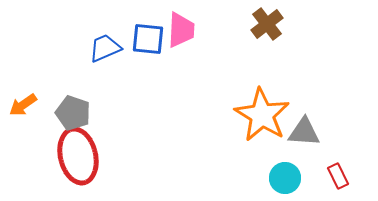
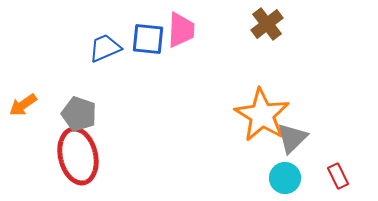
gray pentagon: moved 6 px right, 1 px down
gray triangle: moved 12 px left, 6 px down; rotated 48 degrees counterclockwise
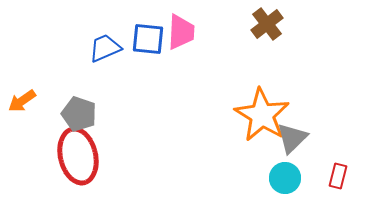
pink trapezoid: moved 2 px down
orange arrow: moved 1 px left, 4 px up
red rectangle: rotated 40 degrees clockwise
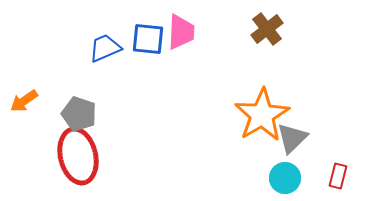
brown cross: moved 5 px down
orange arrow: moved 2 px right
orange star: rotated 10 degrees clockwise
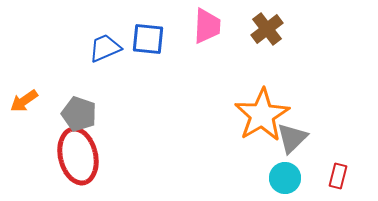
pink trapezoid: moved 26 px right, 6 px up
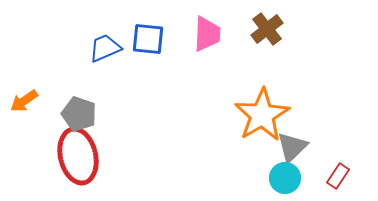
pink trapezoid: moved 8 px down
gray triangle: moved 9 px down
red rectangle: rotated 20 degrees clockwise
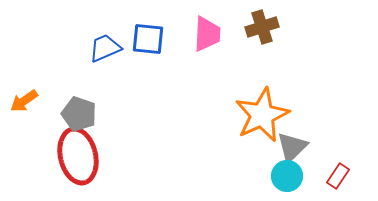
brown cross: moved 5 px left, 2 px up; rotated 20 degrees clockwise
orange star: rotated 6 degrees clockwise
cyan circle: moved 2 px right, 2 px up
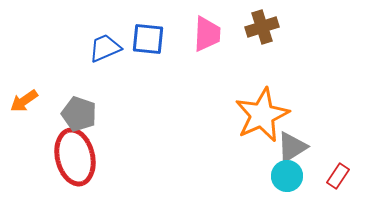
gray triangle: rotated 12 degrees clockwise
red ellipse: moved 3 px left, 1 px down
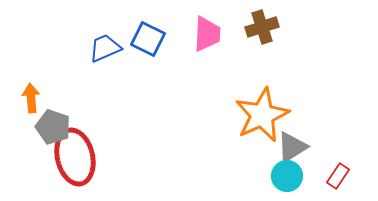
blue square: rotated 20 degrees clockwise
orange arrow: moved 7 px right, 3 px up; rotated 120 degrees clockwise
gray pentagon: moved 26 px left, 13 px down
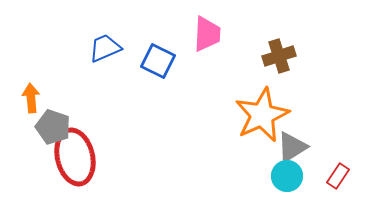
brown cross: moved 17 px right, 29 px down
blue square: moved 10 px right, 22 px down
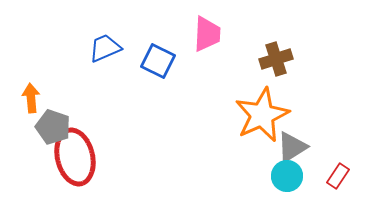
brown cross: moved 3 px left, 3 px down
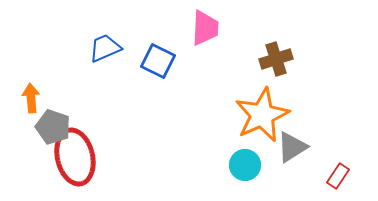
pink trapezoid: moved 2 px left, 6 px up
cyan circle: moved 42 px left, 11 px up
